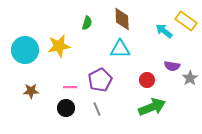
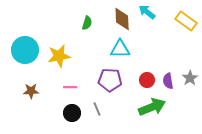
cyan arrow: moved 17 px left, 19 px up
yellow star: moved 10 px down
purple semicircle: moved 4 px left, 15 px down; rotated 70 degrees clockwise
purple pentagon: moved 10 px right; rotated 30 degrees clockwise
black circle: moved 6 px right, 5 px down
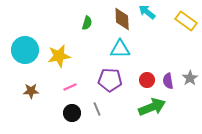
pink line: rotated 24 degrees counterclockwise
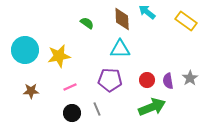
green semicircle: rotated 72 degrees counterclockwise
